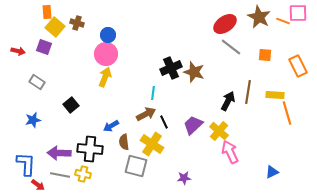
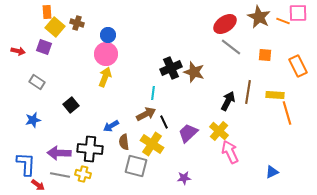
purple trapezoid at (193, 125): moved 5 px left, 8 px down
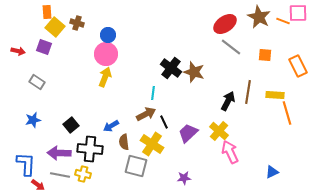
black cross at (171, 68): rotated 30 degrees counterclockwise
black square at (71, 105): moved 20 px down
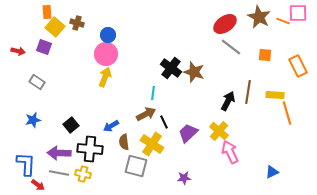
gray line at (60, 175): moved 1 px left, 2 px up
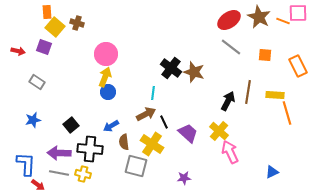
red ellipse at (225, 24): moved 4 px right, 4 px up
blue circle at (108, 35): moved 57 px down
purple trapezoid at (188, 133): rotated 85 degrees clockwise
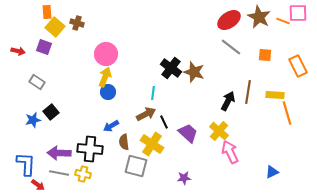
black square at (71, 125): moved 20 px left, 13 px up
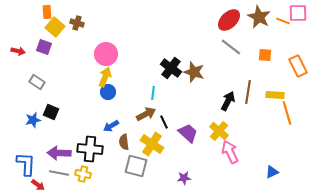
red ellipse at (229, 20): rotated 10 degrees counterclockwise
black square at (51, 112): rotated 28 degrees counterclockwise
